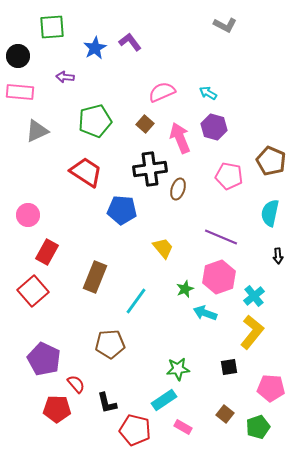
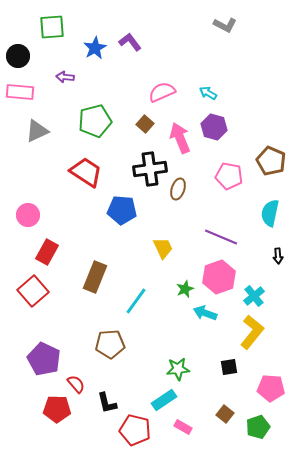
yellow trapezoid at (163, 248): rotated 15 degrees clockwise
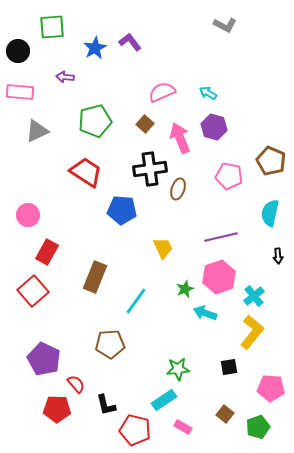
black circle at (18, 56): moved 5 px up
purple line at (221, 237): rotated 36 degrees counterclockwise
black L-shape at (107, 403): moved 1 px left, 2 px down
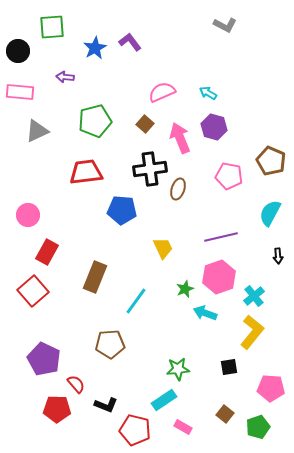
red trapezoid at (86, 172): rotated 40 degrees counterclockwise
cyan semicircle at (270, 213): rotated 16 degrees clockwise
black L-shape at (106, 405): rotated 55 degrees counterclockwise
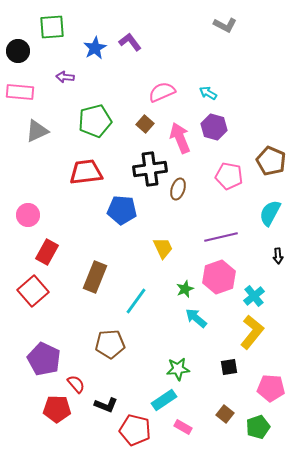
cyan arrow at (205, 313): moved 9 px left, 5 px down; rotated 20 degrees clockwise
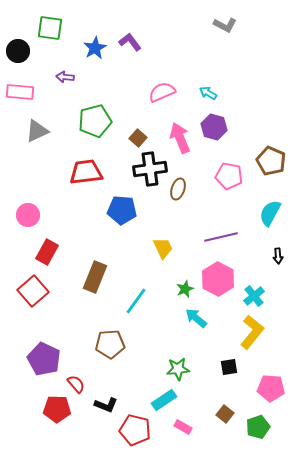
green square at (52, 27): moved 2 px left, 1 px down; rotated 12 degrees clockwise
brown square at (145, 124): moved 7 px left, 14 px down
pink hexagon at (219, 277): moved 1 px left, 2 px down; rotated 12 degrees counterclockwise
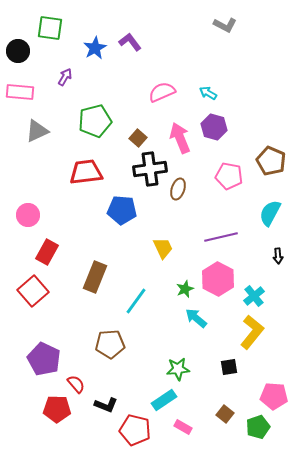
purple arrow at (65, 77): rotated 114 degrees clockwise
pink pentagon at (271, 388): moved 3 px right, 8 px down
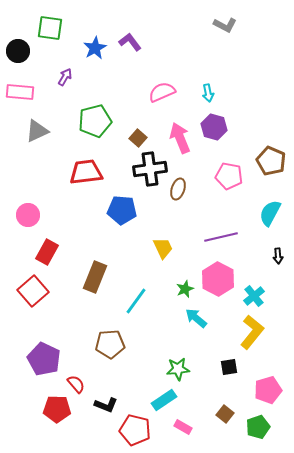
cyan arrow at (208, 93): rotated 132 degrees counterclockwise
pink pentagon at (274, 396): moved 6 px left, 6 px up; rotated 20 degrees counterclockwise
